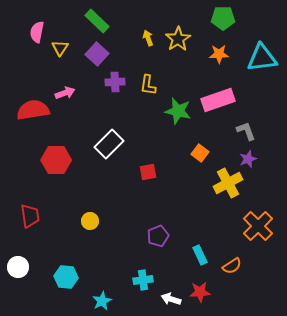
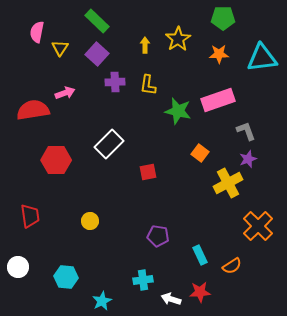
yellow arrow: moved 3 px left, 7 px down; rotated 21 degrees clockwise
purple pentagon: rotated 30 degrees clockwise
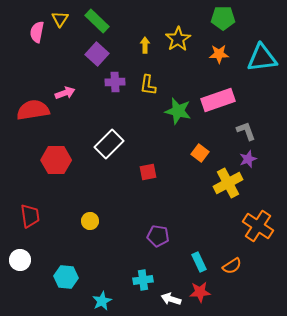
yellow triangle: moved 29 px up
orange cross: rotated 12 degrees counterclockwise
cyan rectangle: moved 1 px left, 7 px down
white circle: moved 2 px right, 7 px up
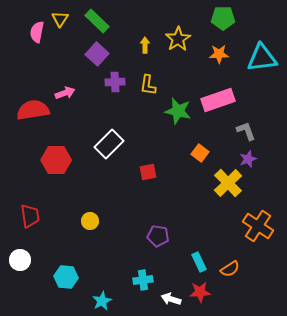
yellow cross: rotated 16 degrees counterclockwise
orange semicircle: moved 2 px left, 3 px down
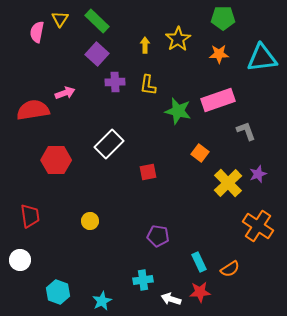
purple star: moved 10 px right, 15 px down
cyan hexagon: moved 8 px left, 15 px down; rotated 15 degrees clockwise
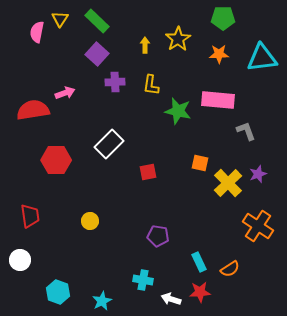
yellow L-shape: moved 3 px right
pink rectangle: rotated 24 degrees clockwise
orange square: moved 10 px down; rotated 24 degrees counterclockwise
cyan cross: rotated 18 degrees clockwise
